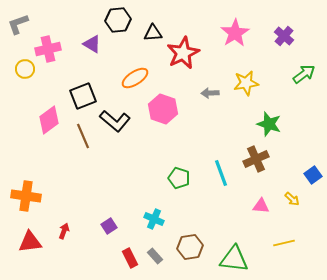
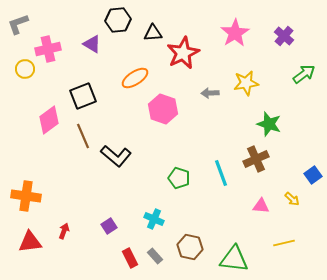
black L-shape: moved 1 px right, 35 px down
brown hexagon: rotated 20 degrees clockwise
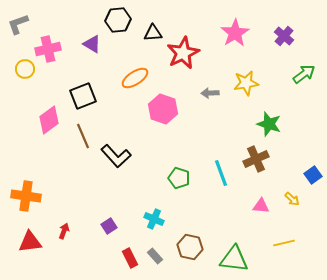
black L-shape: rotated 8 degrees clockwise
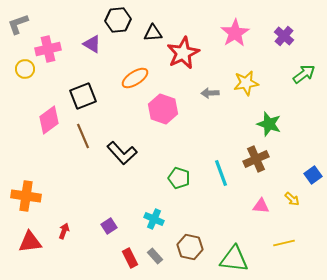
black L-shape: moved 6 px right, 3 px up
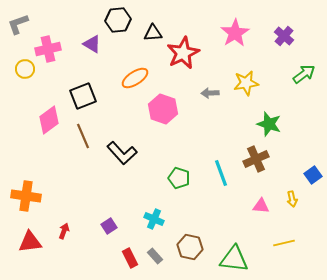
yellow arrow: rotated 35 degrees clockwise
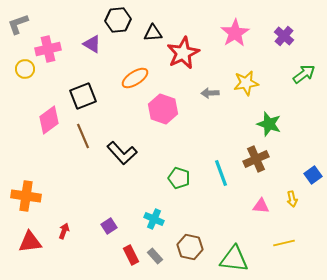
red rectangle: moved 1 px right, 3 px up
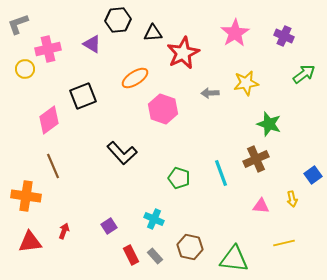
purple cross: rotated 18 degrees counterclockwise
brown line: moved 30 px left, 30 px down
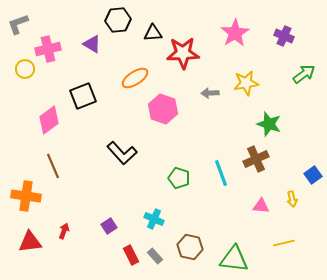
red star: rotated 24 degrees clockwise
